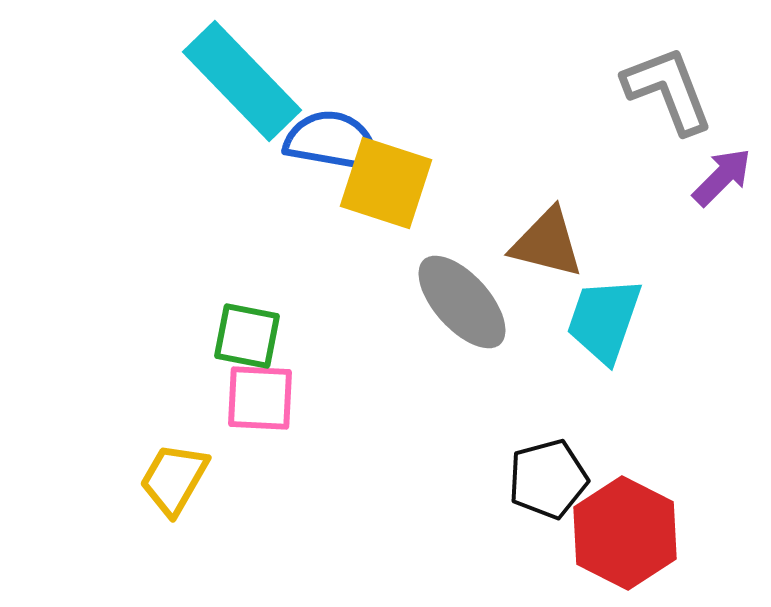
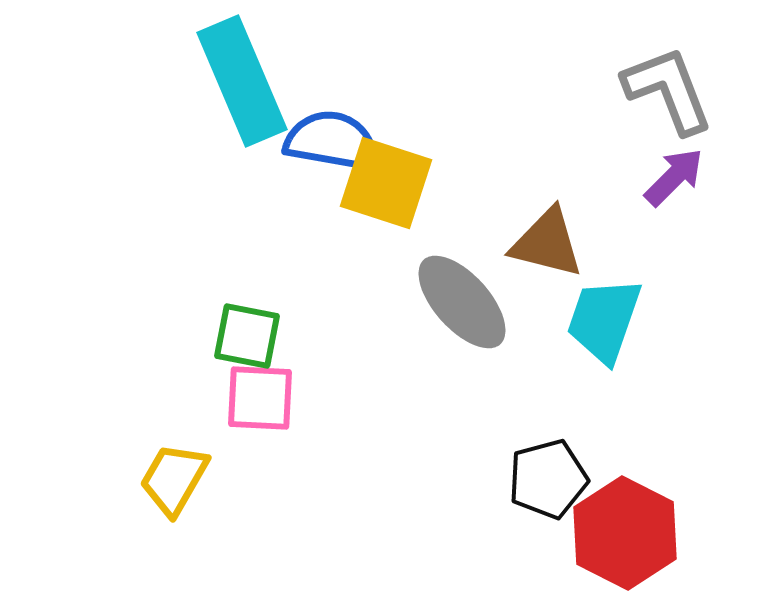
cyan rectangle: rotated 21 degrees clockwise
purple arrow: moved 48 px left
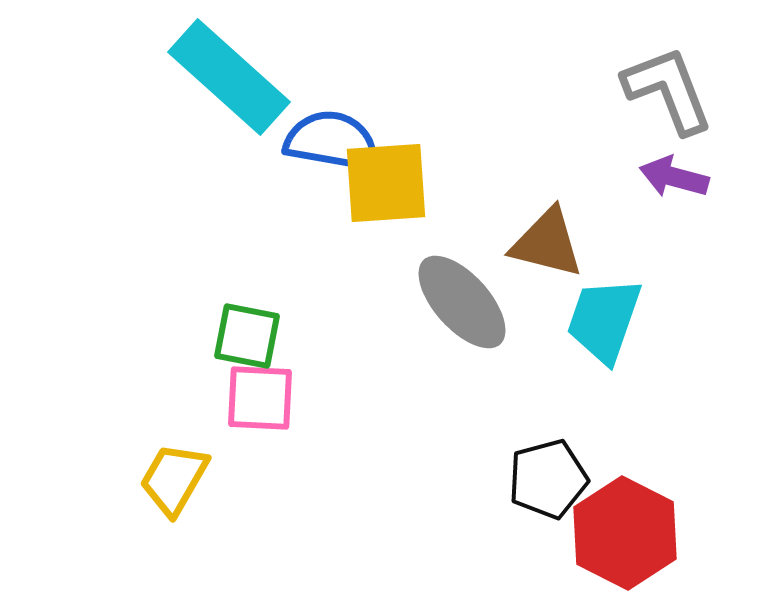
cyan rectangle: moved 13 px left, 4 px up; rotated 25 degrees counterclockwise
purple arrow: rotated 120 degrees counterclockwise
yellow square: rotated 22 degrees counterclockwise
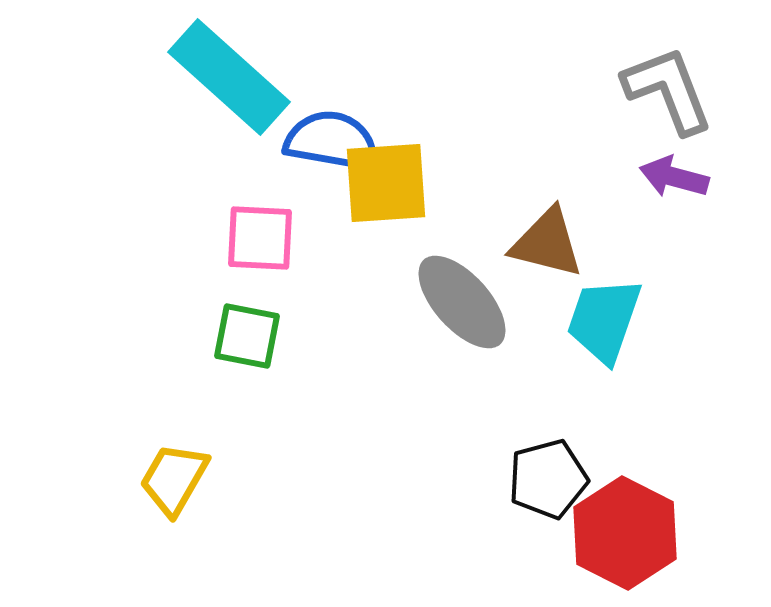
pink square: moved 160 px up
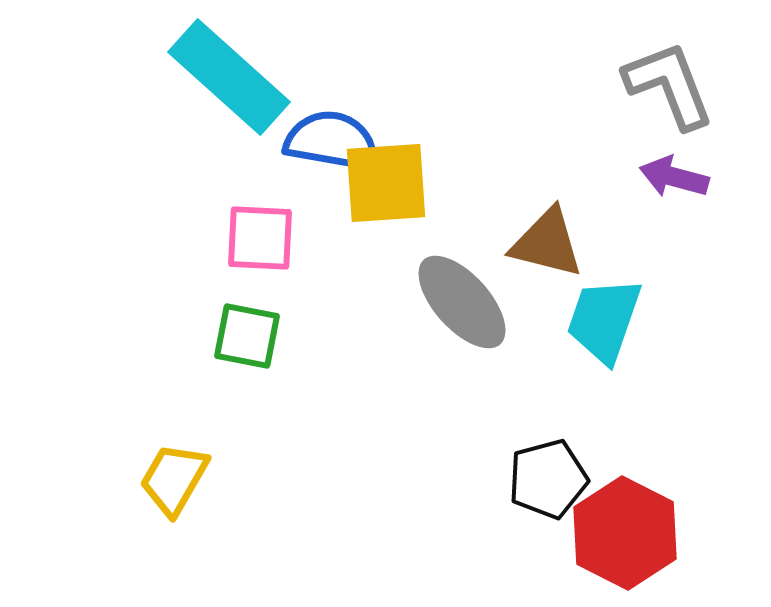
gray L-shape: moved 1 px right, 5 px up
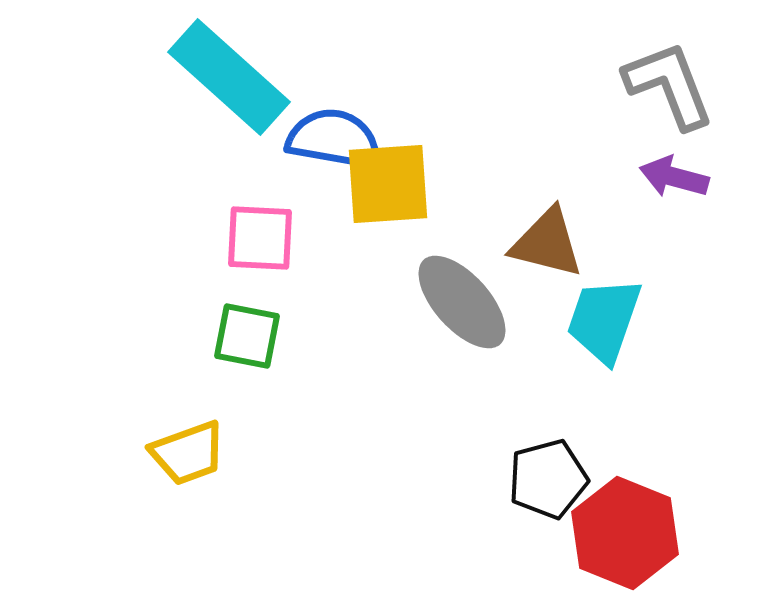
blue semicircle: moved 2 px right, 2 px up
yellow square: moved 2 px right, 1 px down
yellow trapezoid: moved 14 px right, 26 px up; rotated 140 degrees counterclockwise
red hexagon: rotated 5 degrees counterclockwise
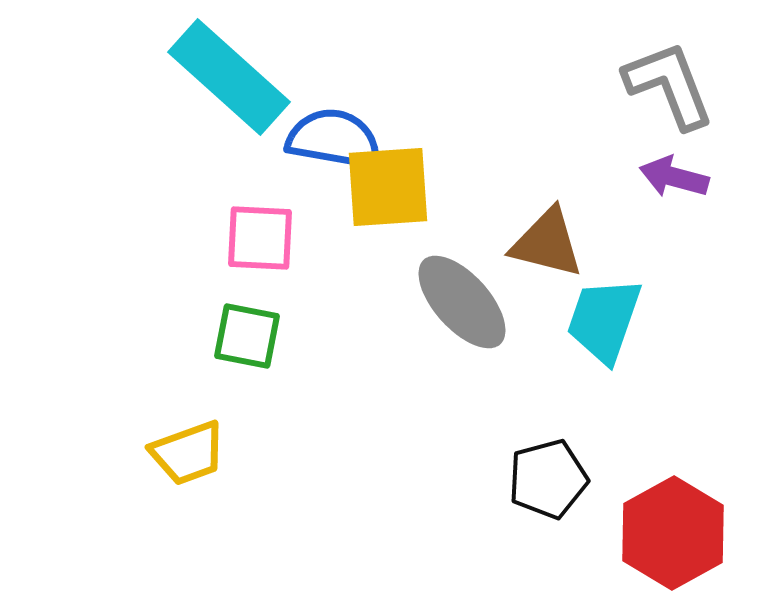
yellow square: moved 3 px down
red hexagon: moved 48 px right; rotated 9 degrees clockwise
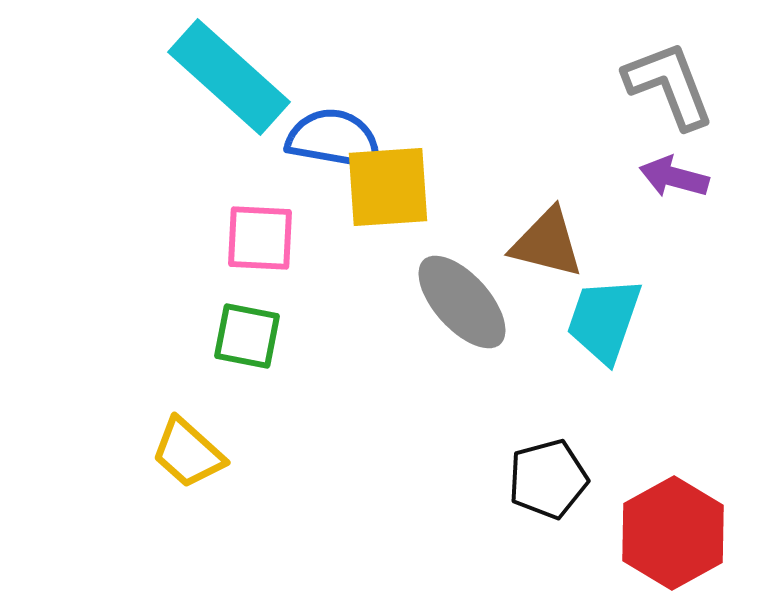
yellow trapezoid: rotated 62 degrees clockwise
